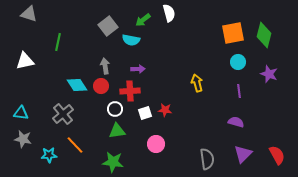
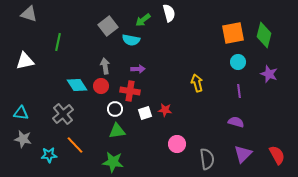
red cross: rotated 12 degrees clockwise
pink circle: moved 21 px right
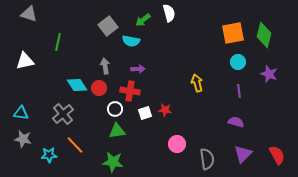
cyan semicircle: moved 1 px down
red circle: moved 2 px left, 2 px down
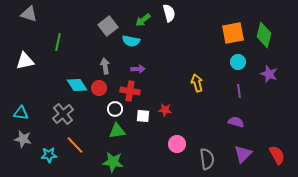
white square: moved 2 px left, 3 px down; rotated 24 degrees clockwise
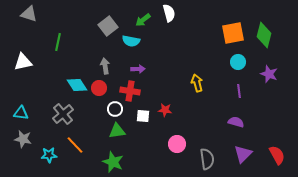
white triangle: moved 2 px left, 1 px down
green star: rotated 15 degrees clockwise
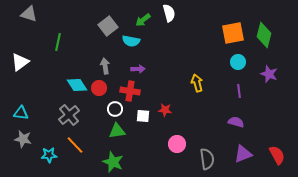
white triangle: moved 3 px left; rotated 24 degrees counterclockwise
gray cross: moved 6 px right, 1 px down
purple triangle: rotated 24 degrees clockwise
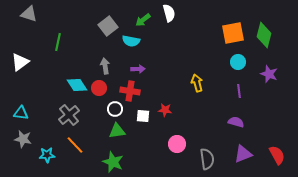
cyan star: moved 2 px left
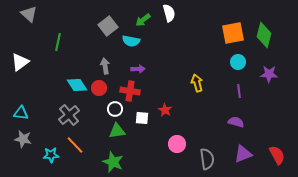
gray triangle: rotated 24 degrees clockwise
purple star: rotated 18 degrees counterclockwise
red star: rotated 24 degrees clockwise
white square: moved 1 px left, 2 px down
cyan star: moved 4 px right
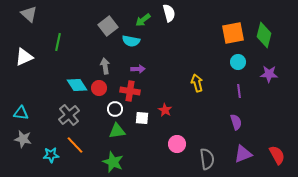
white triangle: moved 4 px right, 5 px up; rotated 12 degrees clockwise
purple semicircle: rotated 56 degrees clockwise
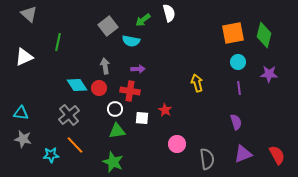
purple line: moved 3 px up
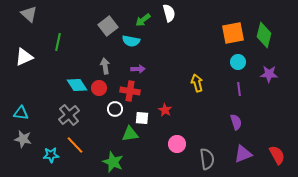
purple line: moved 1 px down
green triangle: moved 13 px right, 3 px down
